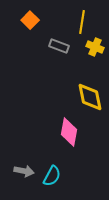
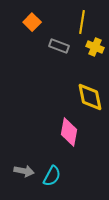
orange square: moved 2 px right, 2 px down
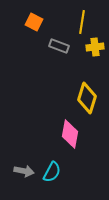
orange square: moved 2 px right; rotated 18 degrees counterclockwise
yellow cross: rotated 30 degrees counterclockwise
yellow diamond: moved 3 px left, 1 px down; rotated 28 degrees clockwise
pink diamond: moved 1 px right, 2 px down
cyan semicircle: moved 4 px up
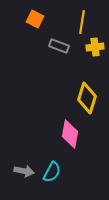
orange square: moved 1 px right, 3 px up
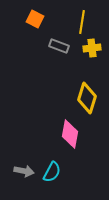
yellow cross: moved 3 px left, 1 px down
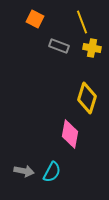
yellow line: rotated 30 degrees counterclockwise
yellow cross: rotated 18 degrees clockwise
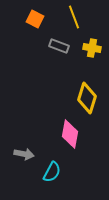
yellow line: moved 8 px left, 5 px up
gray arrow: moved 17 px up
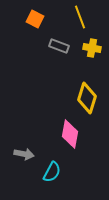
yellow line: moved 6 px right
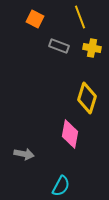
cyan semicircle: moved 9 px right, 14 px down
